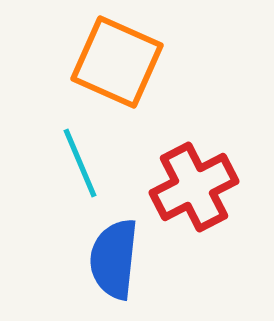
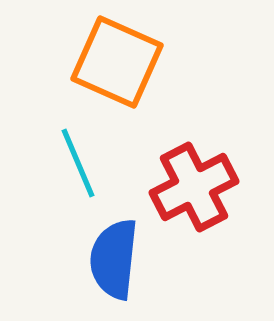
cyan line: moved 2 px left
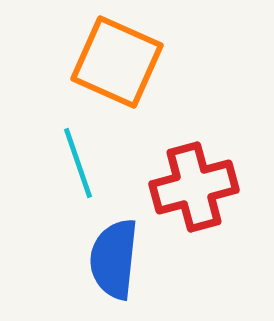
cyan line: rotated 4 degrees clockwise
red cross: rotated 12 degrees clockwise
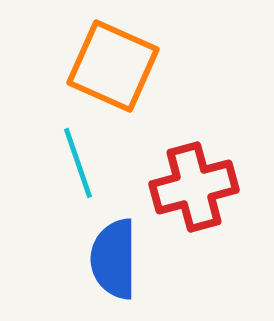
orange square: moved 4 px left, 4 px down
blue semicircle: rotated 6 degrees counterclockwise
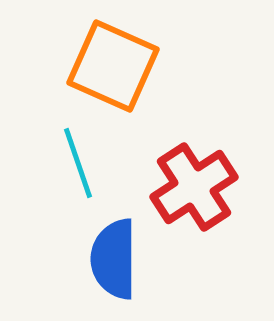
red cross: rotated 18 degrees counterclockwise
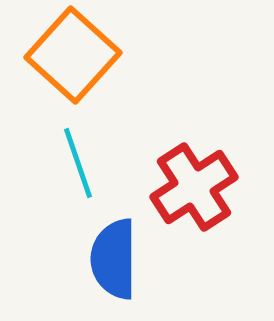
orange square: moved 40 px left, 11 px up; rotated 18 degrees clockwise
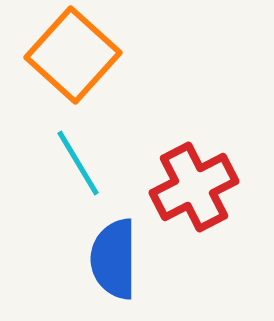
cyan line: rotated 12 degrees counterclockwise
red cross: rotated 6 degrees clockwise
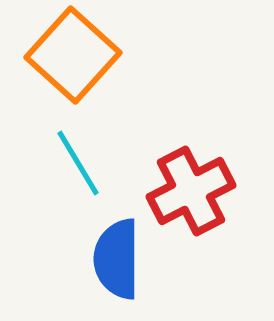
red cross: moved 3 px left, 4 px down
blue semicircle: moved 3 px right
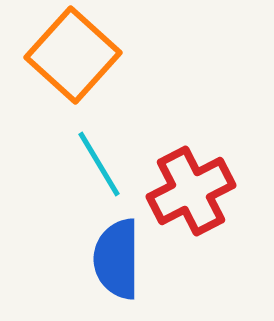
cyan line: moved 21 px right, 1 px down
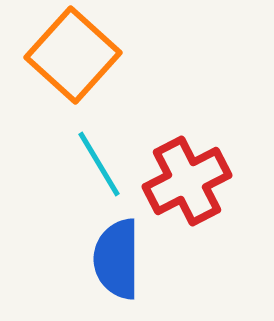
red cross: moved 4 px left, 10 px up
